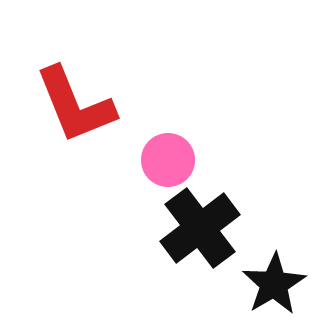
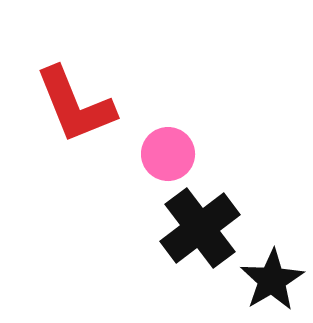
pink circle: moved 6 px up
black star: moved 2 px left, 4 px up
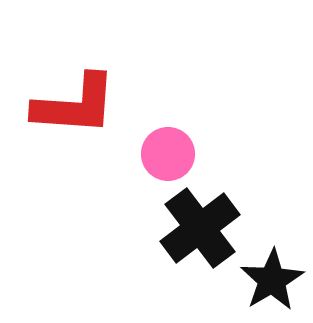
red L-shape: rotated 64 degrees counterclockwise
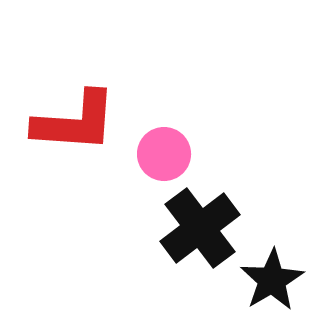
red L-shape: moved 17 px down
pink circle: moved 4 px left
